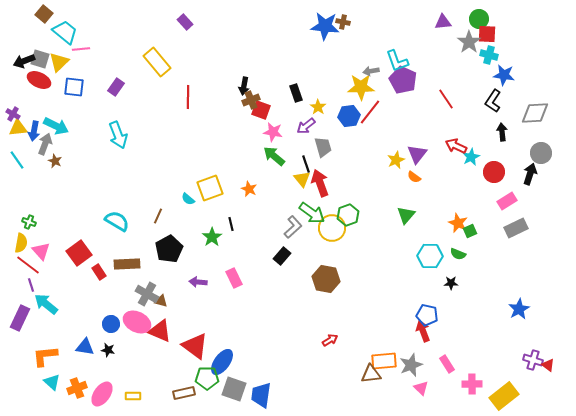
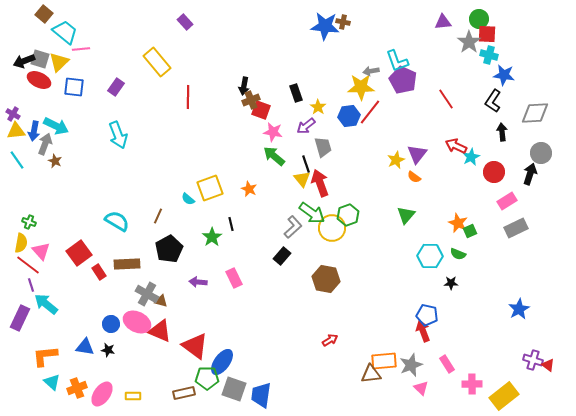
yellow triangle at (18, 128): moved 2 px left, 3 px down
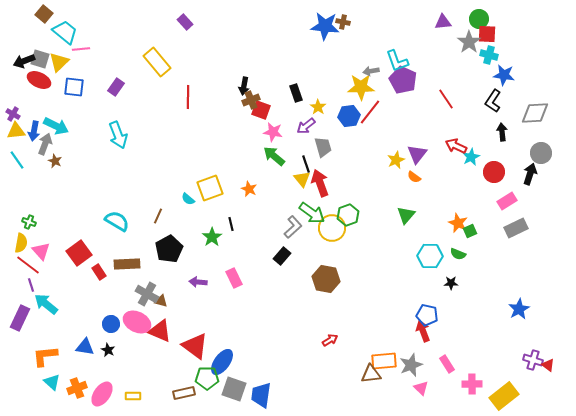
black star at (108, 350): rotated 16 degrees clockwise
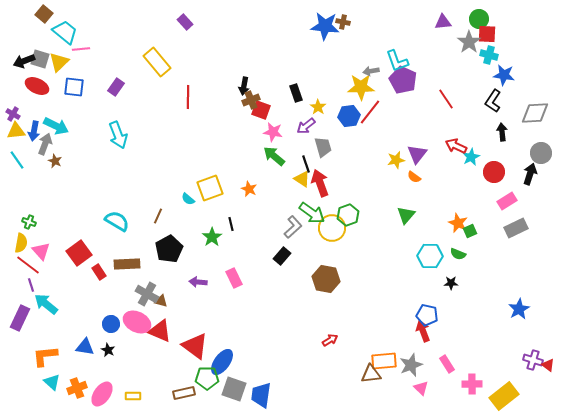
red ellipse at (39, 80): moved 2 px left, 6 px down
yellow star at (396, 160): rotated 12 degrees clockwise
yellow triangle at (302, 179): rotated 18 degrees counterclockwise
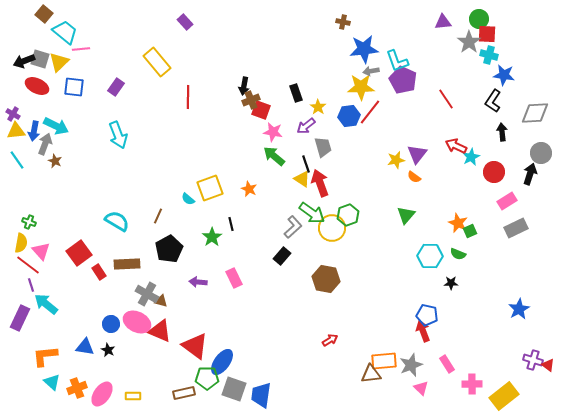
blue star at (325, 26): moved 39 px right, 23 px down; rotated 12 degrees counterclockwise
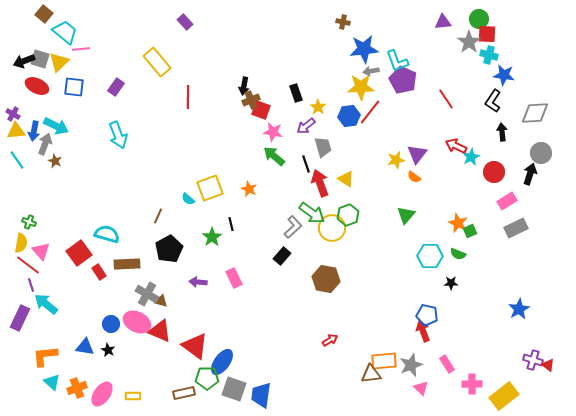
yellow triangle at (302, 179): moved 44 px right
cyan semicircle at (117, 221): moved 10 px left, 13 px down; rotated 15 degrees counterclockwise
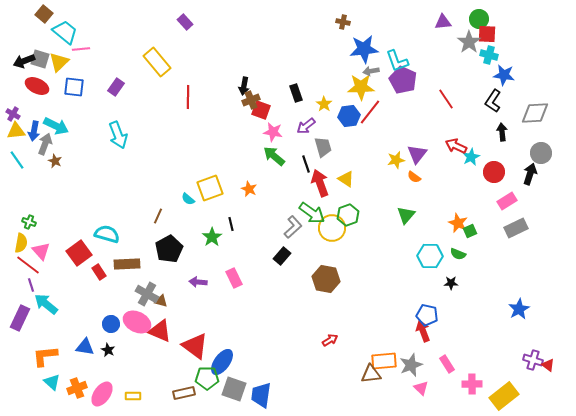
yellow star at (318, 107): moved 6 px right, 3 px up
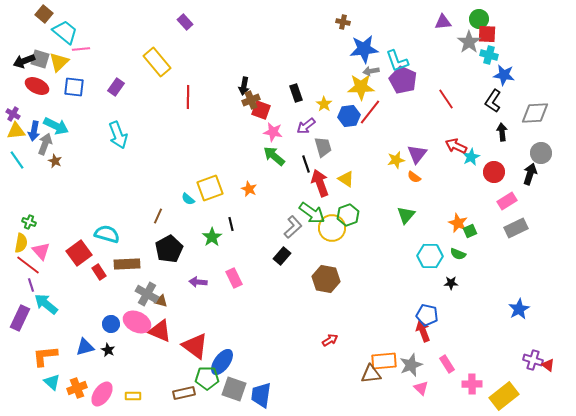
blue triangle at (85, 347): rotated 24 degrees counterclockwise
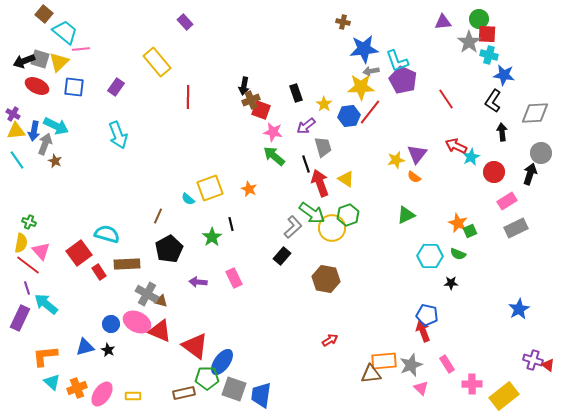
green triangle at (406, 215): rotated 24 degrees clockwise
purple line at (31, 285): moved 4 px left, 3 px down
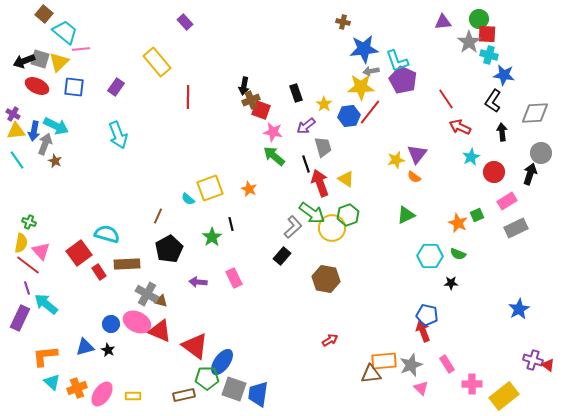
red arrow at (456, 146): moved 4 px right, 19 px up
green square at (470, 231): moved 7 px right, 16 px up
brown rectangle at (184, 393): moved 2 px down
blue trapezoid at (261, 395): moved 3 px left, 1 px up
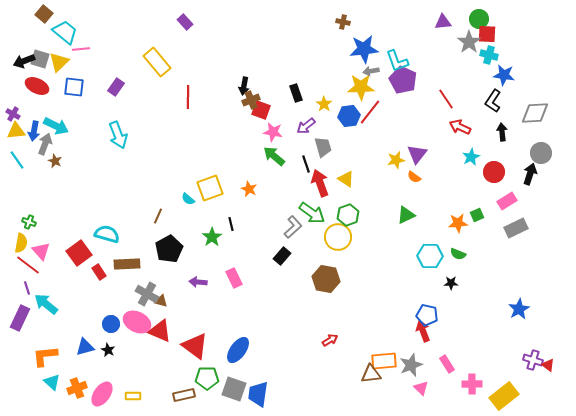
orange star at (458, 223): rotated 30 degrees counterclockwise
yellow circle at (332, 228): moved 6 px right, 9 px down
blue ellipse at (222, 362): moved 16 px right, 12 px up
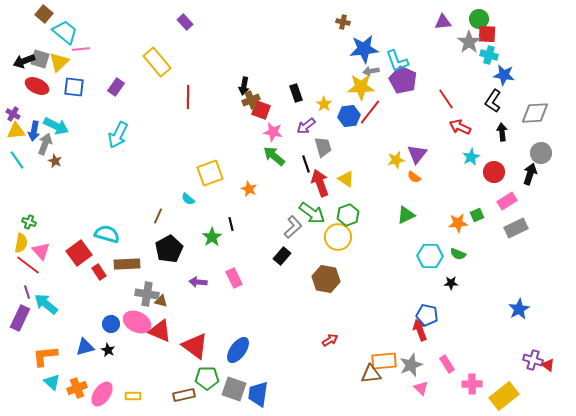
cyan arrow at (118, 135): rotated 48 degrees clockwise
yellow square at (210, 188): moved 15 px up
purple line at (27, 288): moved 4 px down
gray cross at (147, 294): rotated 20 degrees counterclockwise
red arrow at (423, 331): moved 3 px left, 1 px up
